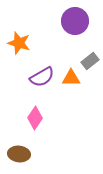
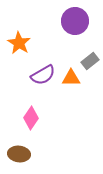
orange star: rotated 15 degrees clockwise
purple semicircle: moved 1 px right, 2 px up
pink diamond: moved 4 px left
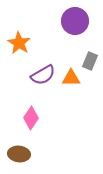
gray rectangle: rotated 30 degrees counterclockwise
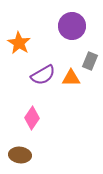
purple circle: moved 3 px left, 5 px down
pink diamond: moved 1 px right
brown ellipse: moved 1 px right, 1 px down
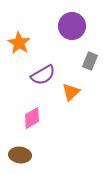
orange triangle: moved 14 px down; rotated 42 degrees counterclockwise
pink diamond: rotated 25 degrees clockwise
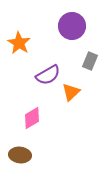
purple semicircle: moved 5 px right
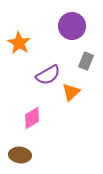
gray rectangle: moved 4 px left
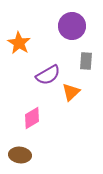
gray rectangle: rotated 18 degrees counterclockwise
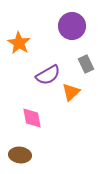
gray rectangle: moved 3 px down; rotated 30 degrees counterclockwise
pink diamond: rotated 70 degrees counterclockwise
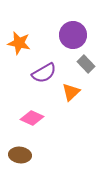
purple circle: moved 1 px right, 9 px down
orange star: rotated 20 degrees counterclockwise
gray rectangle: rotated 18 degrees counterclockwise
purple semicircle: moved 4 px left, 2 px up
pink diamond: rotated 55 degrees counterclockwise
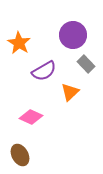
orange star: rotated 20 degrees clockwise
purple semicircle: moved 2 px up
orange triangle: moved 1 px left
pink diamond: moved 1 px left, 1 px up
brown ellipse: rotated 55 degrees clockwise
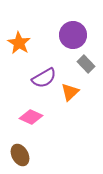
purple semicircle: moved 7 px down
